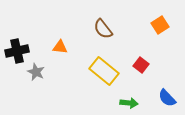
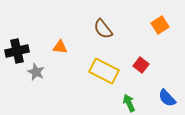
yellow rectangle: rotated 12 degrees counterclockwise
green arrow: rotated 120 degrees counterclockwise
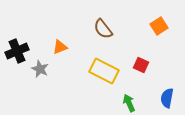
orange square: moved 1 px left, 1 px down
orange triangle: rotated 28 degrees counterclockwise
black cross: rotated 10 degrees counterclockwise
red square: rotated 14 degrees counterclockwise
gray star: moved 4 px right, 3 px up
blue semicircle: rotated 54 degrees clockwise
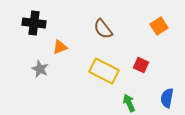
black cross: moved 17 px right, 28 px up; rotated 30 degrees clockwise
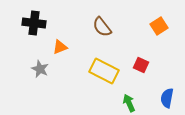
brown semicircle: moved 1 px left, 2 px up
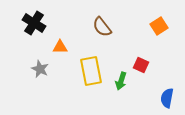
black cross: rotated 25 degrees clockwise
orange triangle: rotated 21 degrees clockwise
yellow rectangle: moved 13 px left; rotated 52 degrees clockwise
green arrow: moved 8 px left, 22 px up; rotated 138 degrees counterclockwise
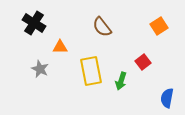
red square: moved 2 px right, 3 px up; rotated 28 degrees clockwise
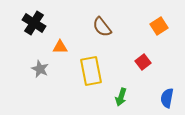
green arrow: moved 16 px down
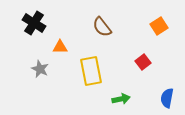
green arrow: moved 2 px down; rotated 120 degrees counterclockwise
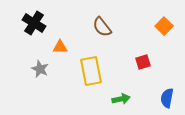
orange square: moved 5 px right; rotated 12 degrees counterclockwise
red square: rotated 21 degrees clockwise
